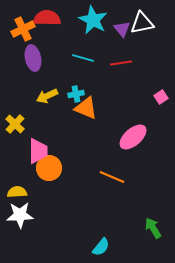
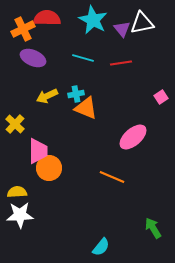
purple ellipse: rotated 55 degrees counterclockwise
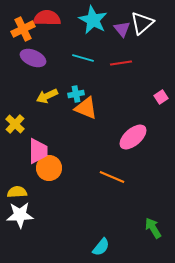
white triangle: rotated 30 degrees counterclockwise
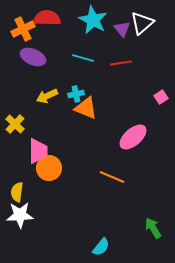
purple ellipse: moved 1 px up
yellow semicircle: rotated 78 degrees counterclockwise
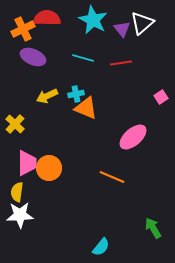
pink trapezoid: moved 11 px left, 12 px down
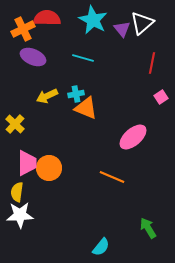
red line: moved 31 px right; rotated 70 degrees counterclockwise
green arrow: moved 5 px left
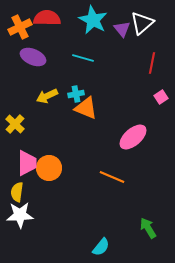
orange cross: moved 3 px left, 2 px up
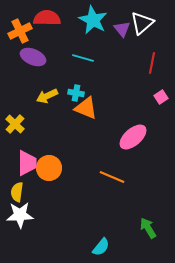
orange cross: moved 4 px down
cyan cross: moved 1 px up; rotated 21 degrees clockwise
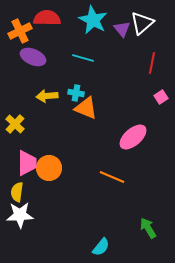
yellow arrow: rotated 20 degrees clockwise
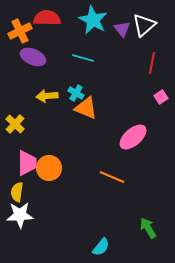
white triangle: moved 2 px right, 2 px down
cyan cross: rotated 21 degrees clockwise
